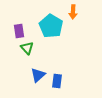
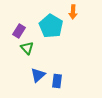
purple rectangle: rotated 40 degrees clockwise
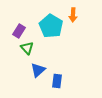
orange arrow: moved 3 px down
blue triangle: moved 5 px up
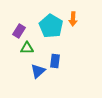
orange arrow: moved 4 px down
green triangle: rotated 48 degrees counterclockwise
blue triangle: moved 1 px down
blue rectangle: moved 2 px left, 20 px up
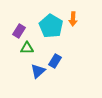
blue rectangle: rotated 24 degrees clockwise
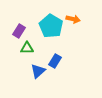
orange arrow: rotated 80 degrees counterclockwise
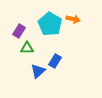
cyan pentagon: moved 1 px left, 2 px up
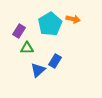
cyan pentagon: rotated 10 degrees clockwise
blue triangle: moved 1 px up
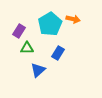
blue rectangle: moved 3 px right, 8 px up
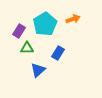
orange arrow: rotated 32 degrees counterclockwise
cyan pentagon: moved 5 px left
